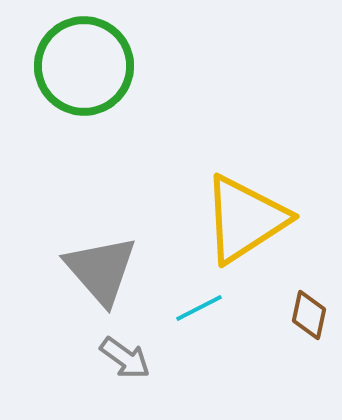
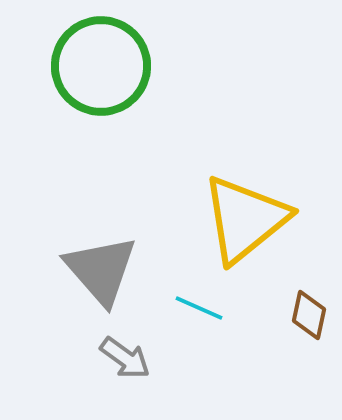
green circle: moved 17 px right
yellow triangle: rotated 6 degrees counterclockwise
cyan line: rotated 51 degrees clockwise
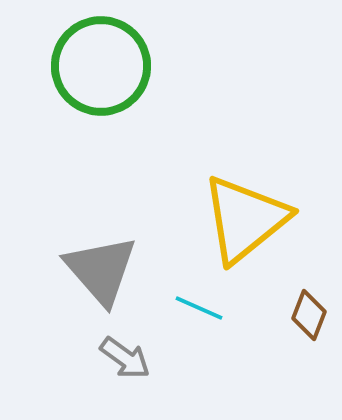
brown diamond: rotated 9 degrees clockwise
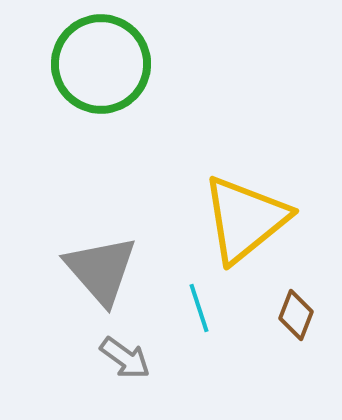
green circle: moved 2 px up
cyan line: rotated 48 degrees clockwise
brown diamond: moved 13 px left
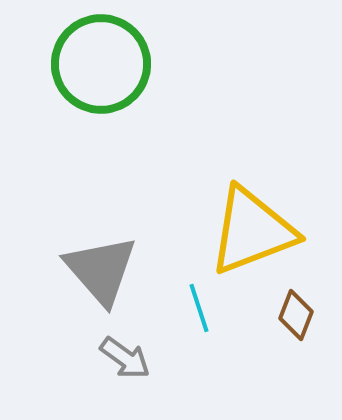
yellow triangle: moved 7 px right, 12 px down; rotated 18 degrees clockwise
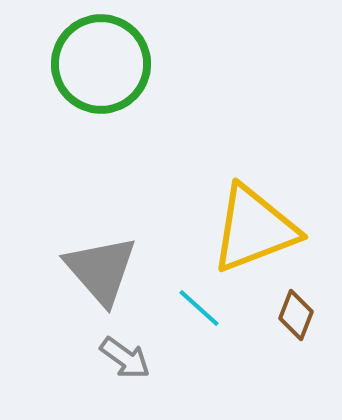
yellow triangle: moved 2 px right, 2 px up
cyan line: rotated 30 degrees counterclockwise
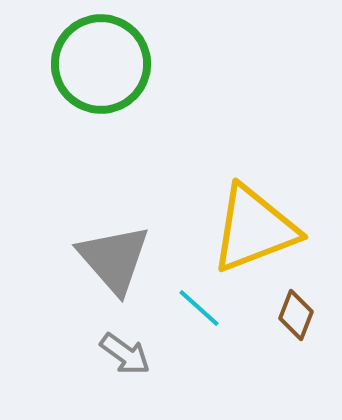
gray triangle: moved 13 px right, 11 px up
gray arrow: moved 4 px up
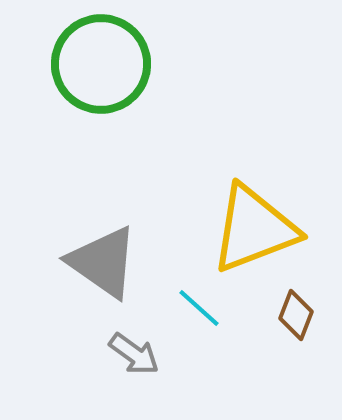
gray triangle: moved 11 px left, 3 px down; rotated 14 degrees counterclockwise
gray arrow: moved 9 px right
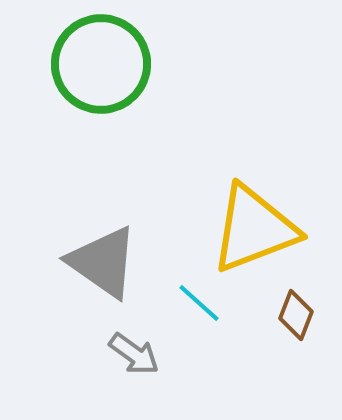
cyan line: moved 5 px up
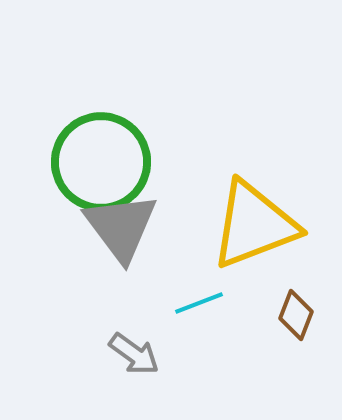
green circle: moved 98 px down
yellow triangle: moved 4 px up
gray triangle: moved 18 px right, 35 px up; rotated 18 degrees clockwise
cyan line: rotated 63 degrees counterclockwise
